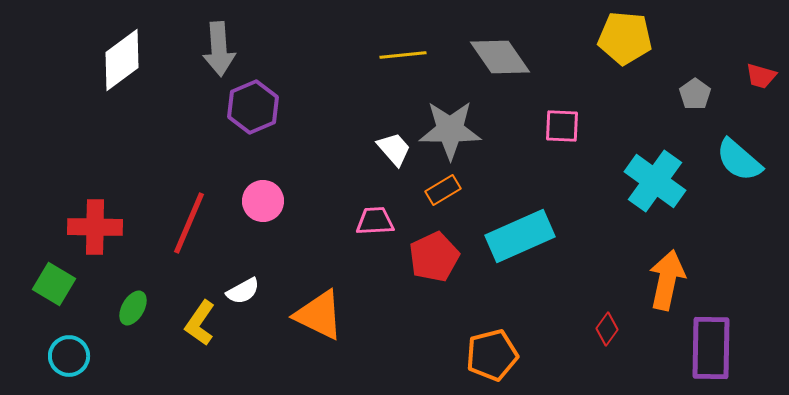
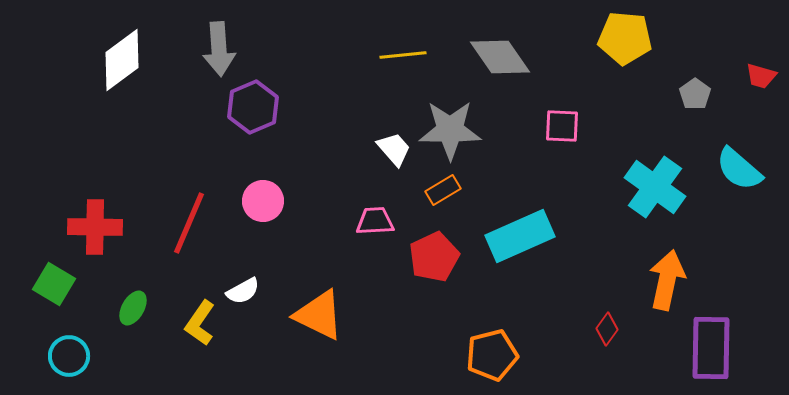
cyan semicircle: moved 9 px down
cyan cross: moved 6 px down
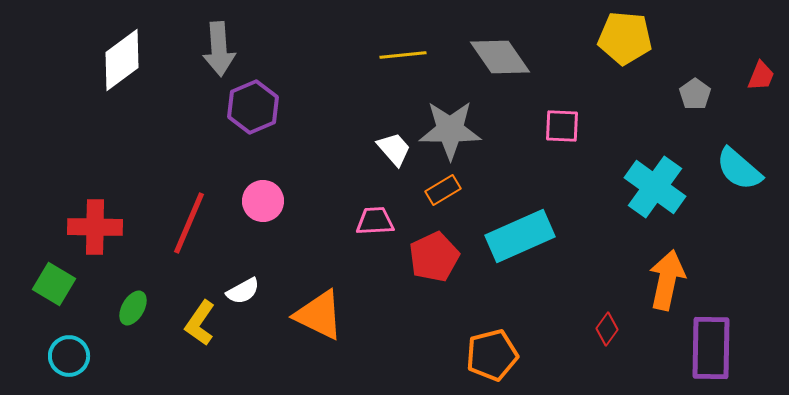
red trapezoid: rotated 84 degrees counterclockwise
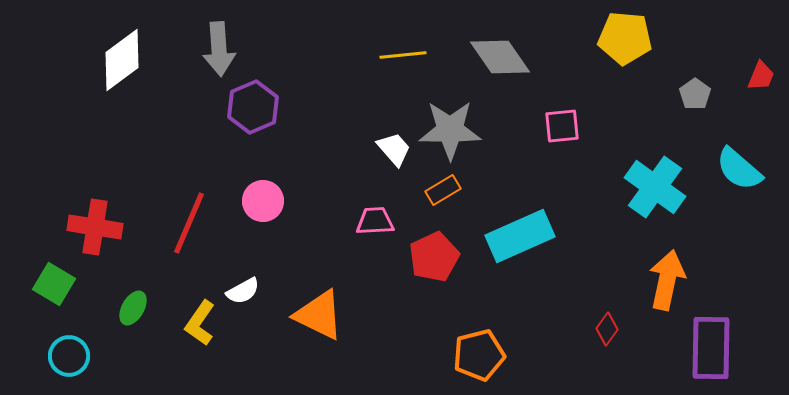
pink square: rotated 9 degrees counterclockwise
red cross: rotated 8 degrees clockwise
orange pentagon: moved 13 px left
